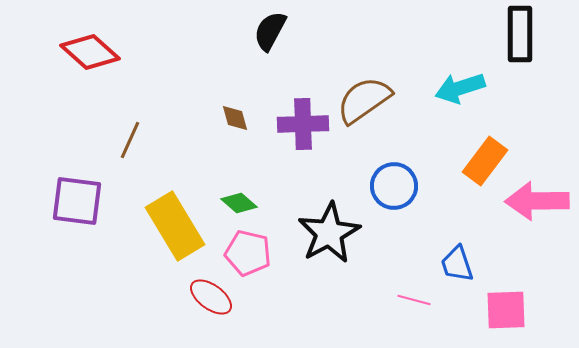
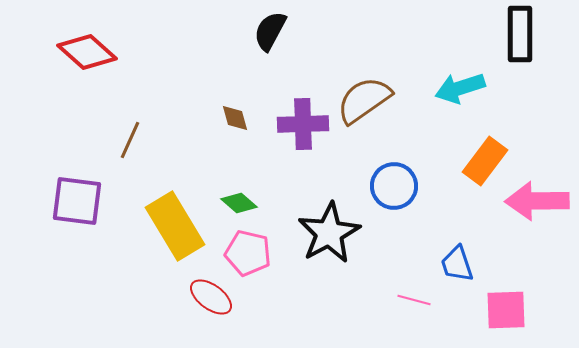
red diamond: moved 3 px left
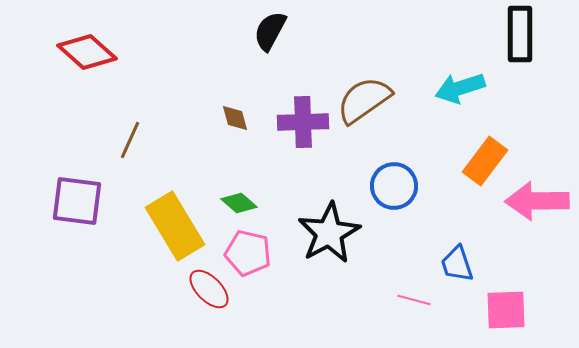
purple cross: moved 2 px up
red ellipse: moved 2 px left, 8 px up; rotated 9 degrees clockwise
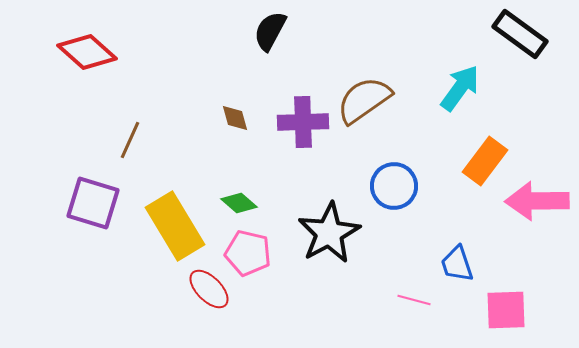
black rectangle: rotated 54 degrees counterclockwise
cyan arrow: rotated 144 degrees clockwise
purple square: moved 16 px right, 2 px down; rotated 10 degrees clockwise
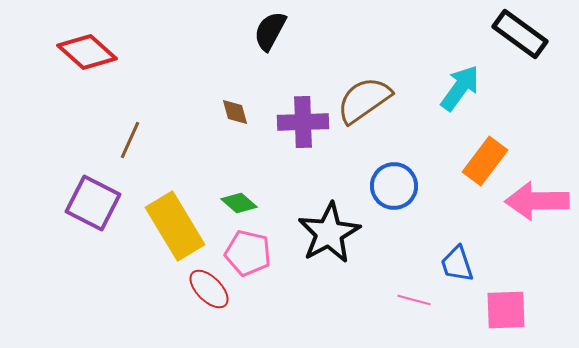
brown diamond: moved 6 px up
purple square: rotated 10 degrees clockwise
